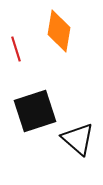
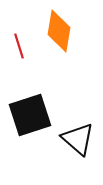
red line: moved 3 px right, 3 px up
black square: moved 5 px left, 4 px down
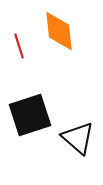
orange diamond: rotated 15 degrees counterclockwise
black triangle: moved 1 px up
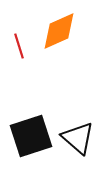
orange diamond: rotated 72 degrees clockwise
black square: moved 1 px right, 21 px down
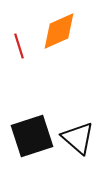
black square: moved 1 px right
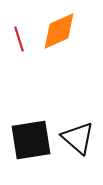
red line: moved 7 px up
black square: moved 1 px left, 4 px down; rotated 9 degrees clockwise
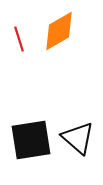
orange diamond: rotated 6 degrees counterclockwise
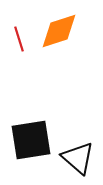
orange diamond: rotated 12 degrees clockwise
black triangle: moved 20 px down
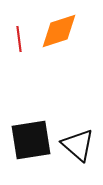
red line: rotated 10 degrees clockwise
black triangle: moved 13 px up
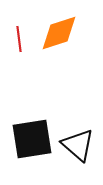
orange diamond: moved 2 px down
black square: moved 1 px right, 1 px up
